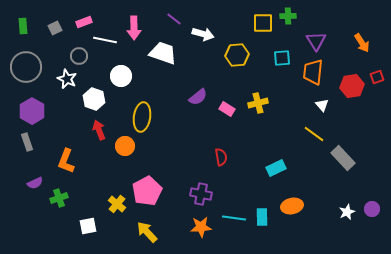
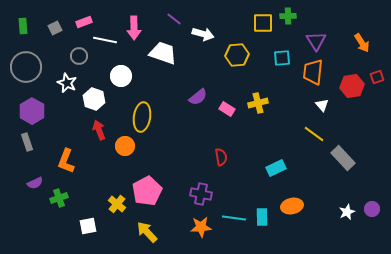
white star at (67, 79): moved 4 px down
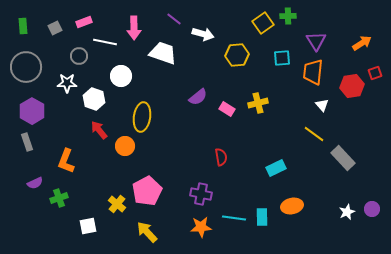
yellow square at (263, 23): rotated 35 degrees counterclockwise
white line at (105, 40): moved 2 px down
orange arrow at (362, 43): rotated 90 degrees counterclockwise
red square at (377, 77): moved 2 px left, 4 px up
white star at (67, 83): rotated 24 degrees counterclockwise
red arrow at (99, 130): rotated 18 degrees counterclockwise
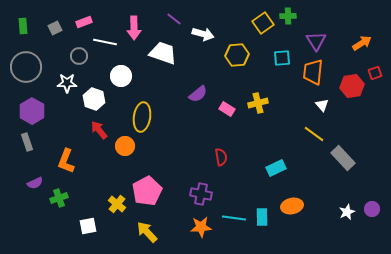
purple semicircle at (198, 97): moved 3 px up
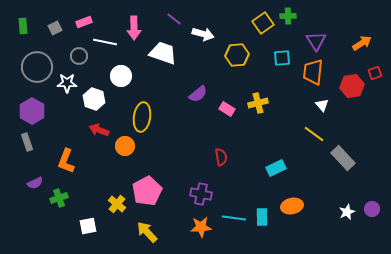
gray circle at (26, 67): moved 11 px right
red arrow at (99, 130): rotated 30 degrees counterclockwise
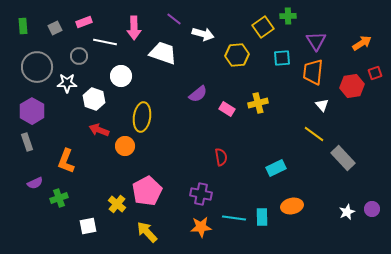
yellow square at (263, 23): moved 4 px down
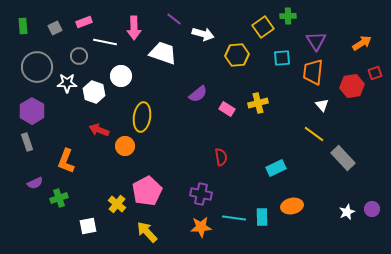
white hexagon at (94, 99): moved 7 px up
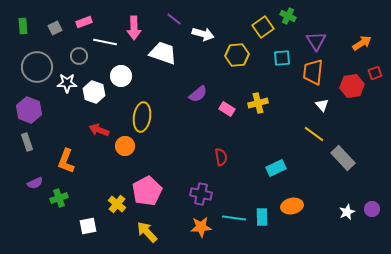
green cross at (288, 16): rotated 28 degrees clockwise
purple hexagon at (32, 111): moved 3 px left, 1 px up; rotated 10 degrees counterclockwise
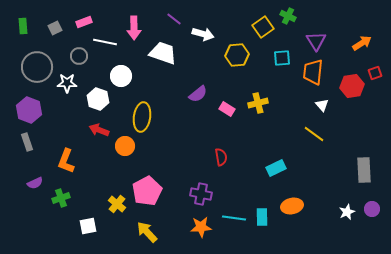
white hexagon at (94, 92): moved 4 px right, 7 px down
gray rectangle at (343, 158): moved 21 px right, 12 px down; rotated 40 degrees clockwise
green cross at (59, 198): moved 2 px right
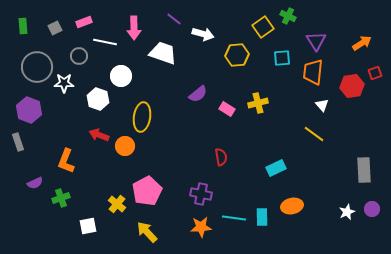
white star at (67, 83): moved 3 px left
red arrow at (99, 130): moved 5 px down
gray rectangle at (27, 142): moved 9 px left
